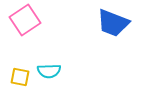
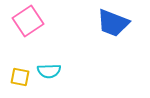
pink square: moved 3 px right, 1 px down
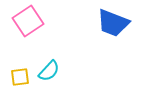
cyan semicircle: rotated 45 degrees counterclockwise
yellow square: rotated 18 degrees counterclockwise
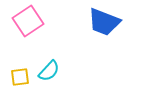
blue trapezoid: moved 9 px left, 1 px up
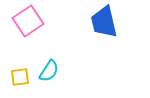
blue trapezoid: rotated 56 degrees clockwise
cyan semicircle: rotated 10 degrees counterclockwise
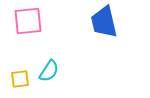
pink square: rotated 28 degrees clockwise
yellow square: moved 2 px down
